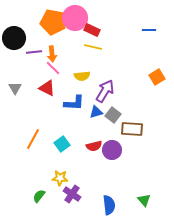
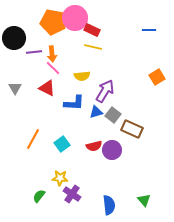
brown rectangle: rotated 20 degrees clockwise
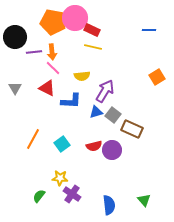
black circle: moved 1 px right, 1 px up
orange arrow: moved 2 px up
blue L-shape: moved 3 px left, 2 px up
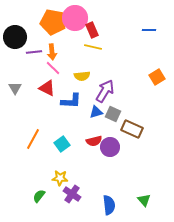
red rectangle: rotated 42 degrees clockwise
gray square: moved 1 px up; rotated 14 degrees counterclockwise
red semicircle: moved 5 px up
purple circle: moved 2 px left, 3 px up
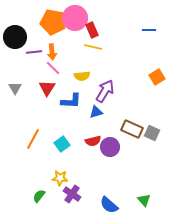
red triangle: rotated 36 degrees clockwise
gray square: moved 39 px right, 19 px down
red semicircle: moved 1 px left
blue semicircle: rotated 138 degrees clockwise
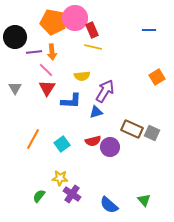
pink line: moved 7 px left, 2 px down
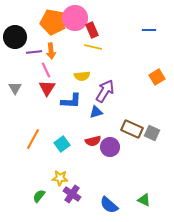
orange arrow: moved 1 px left, 1 px up
pink line: rotated 21 degrees clockwise
green triangle: rotated 24 degrees counterclockwise
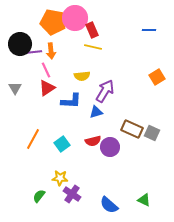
black circle: moved 5 px right, 7 px down
red triangle: rotated 24 degrees clockwise
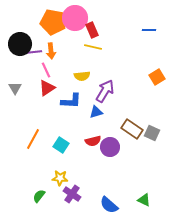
brown rectangle: rotated 10 degrees clockwise
cyan square: moved 1 px left, 1 px down; rotated 21 degrees counterclockwise
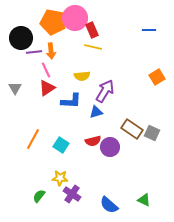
black circle: moved 1 px right, 6 px up
